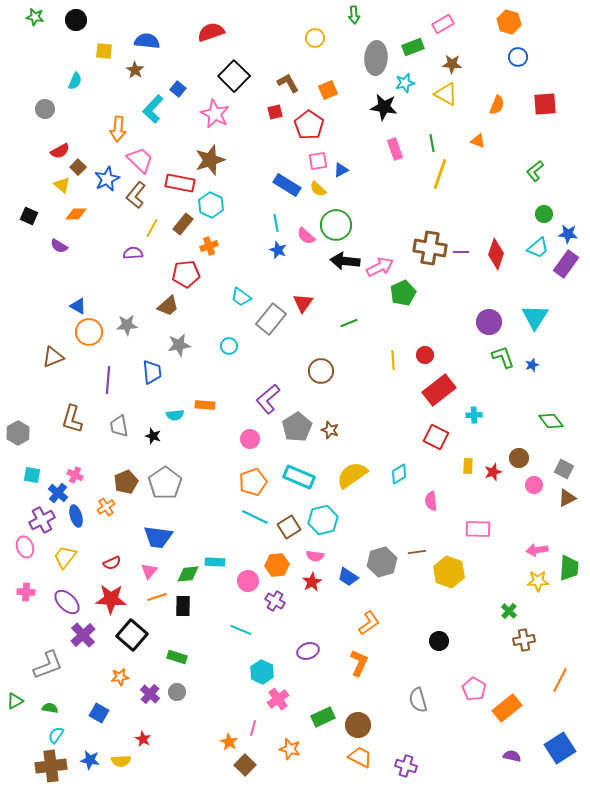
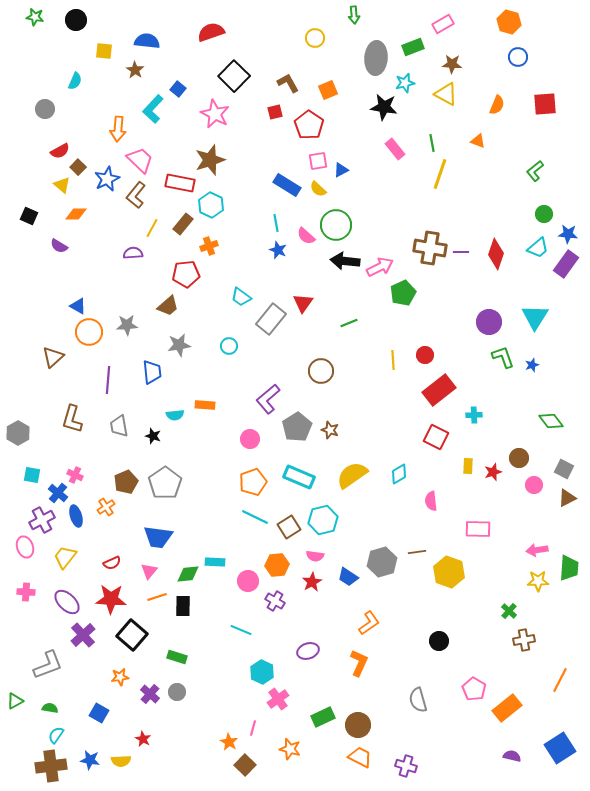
pink rectangle at (395, 149): rotated 20 degrees counterclockwise
brown triangle at (53, 357): rotated 20 degrees counterclockwise
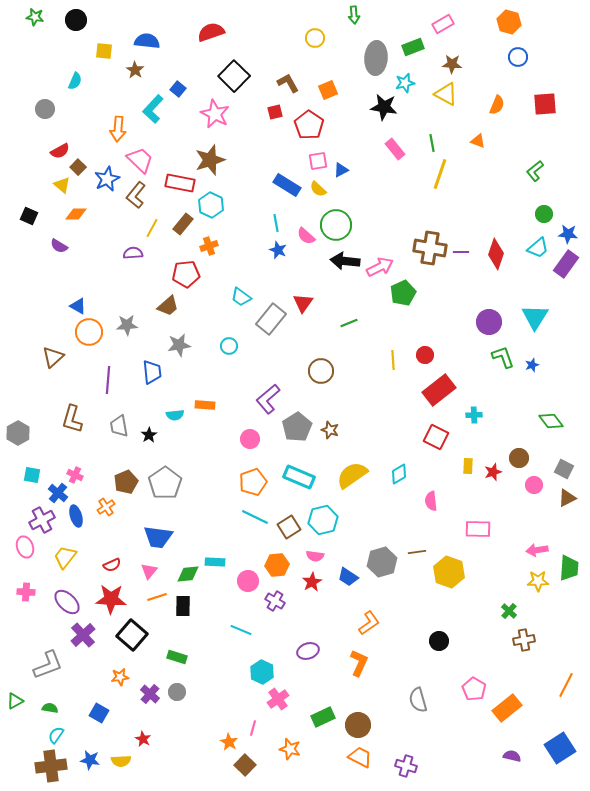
black star at (153, 436): moved 4 px left, 1 px up; rotated 21 degrees clockwise
red semicircle at (112, 563): moved 2 px down
orange line at (560, 680): moved 6 px right, 5 px down
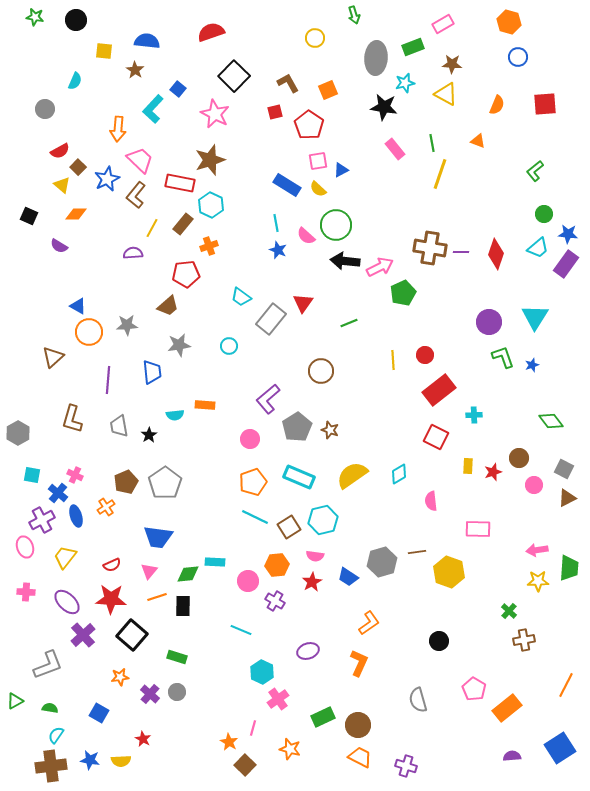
green arrow at (354, 15): rotated 12 degrees counterclockwise
purple semicircle at (512, 756): rotated 18 degrees counterclockwise
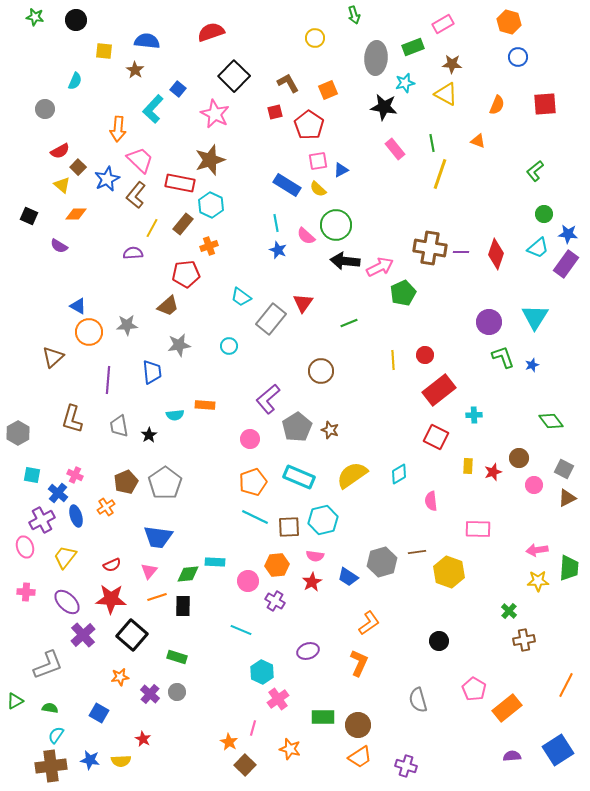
brown square at (289, 527): rotated 30 degrees clockwise
green rectangle at (323, 717): rotated 25 degrees clockwise
blue square at (560, 748): moved 2 px left, 2 px down
orange trapezoid at (360, 757): rotated 120 degrees clockwise
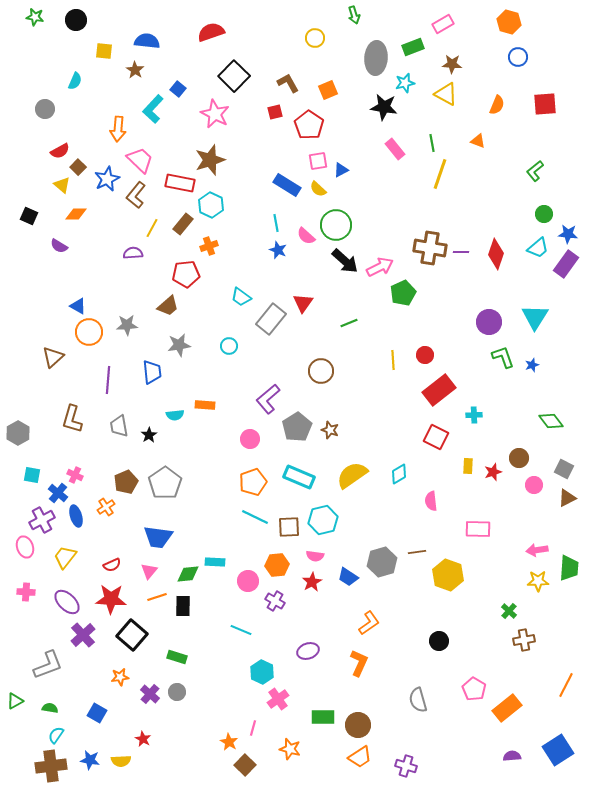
black arrow at (345, 261): rotated 144 degrees counterclockwise
yellow hexagon at (449, 572): moved 1 px left, 3 px down
blue square at (99, 713): moved 2 px left
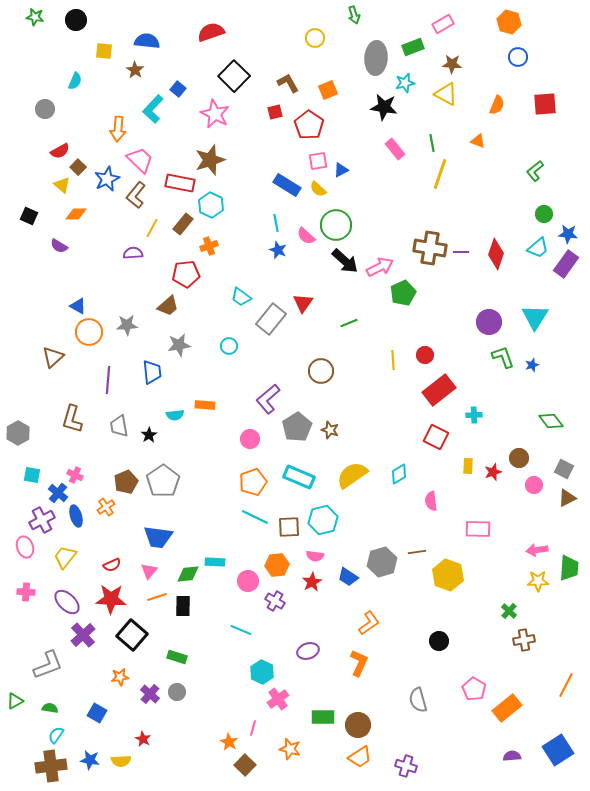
gray pentagon at (165, 483): moved 2 px left, 2 px up
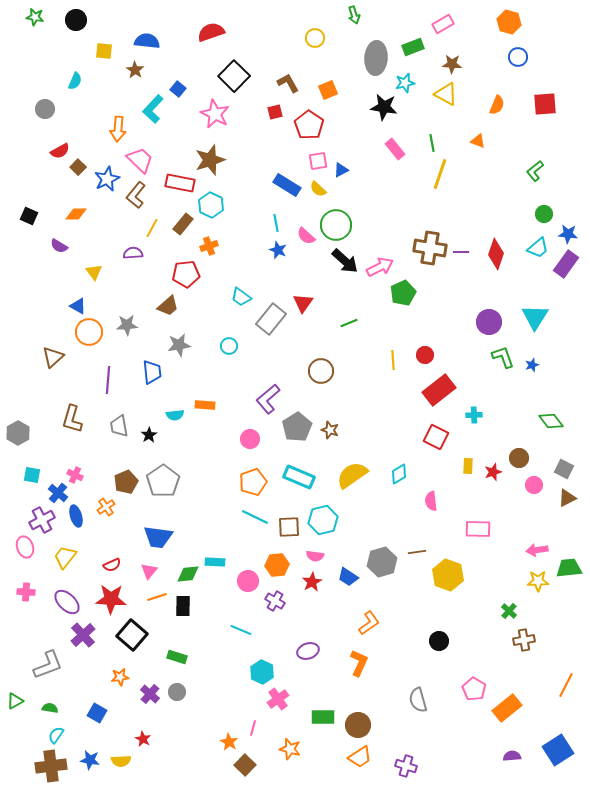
yellow triangle at (62, 185): moved 32 px right, 87 px down; rotated 12 degrees clockwise
green trapezoid at (569, 568): rotated 100 degrees counterclockwise
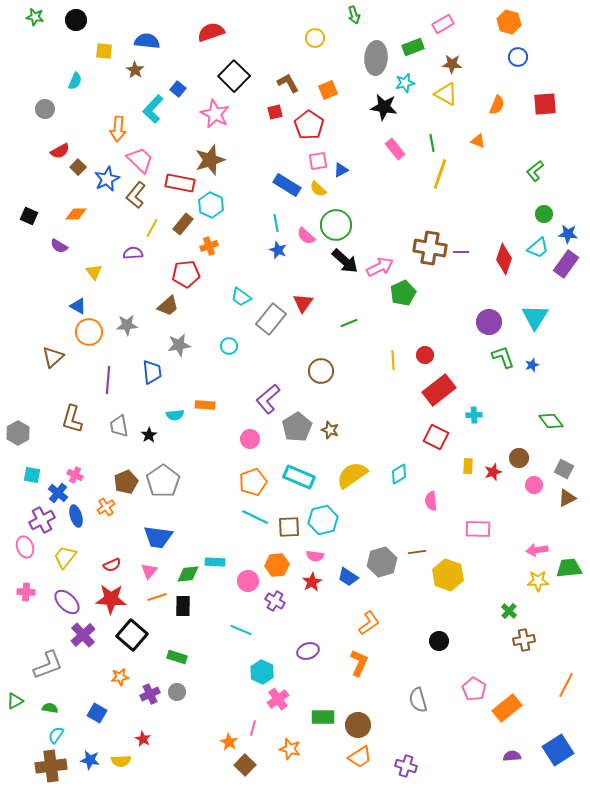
red diamond at (496, 254): moved 8 px right, 5 px down
purple cross at (150, 694): rotated 24 degrees clockwise
